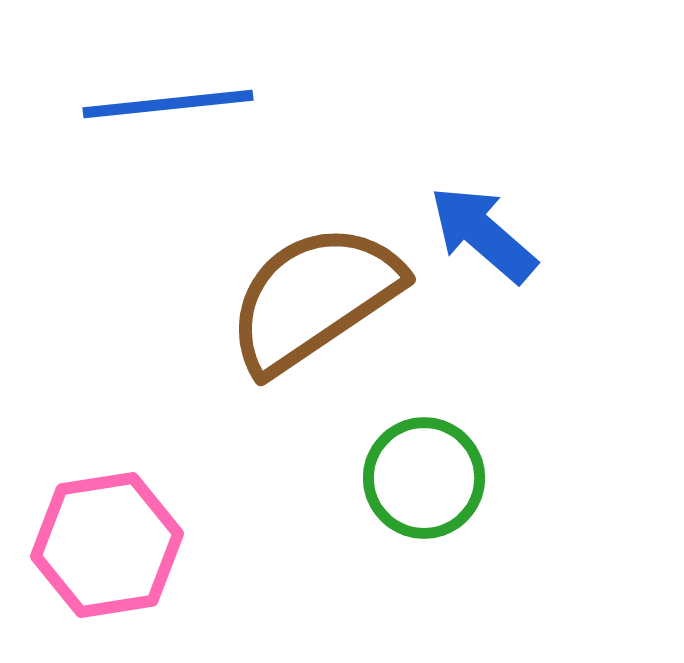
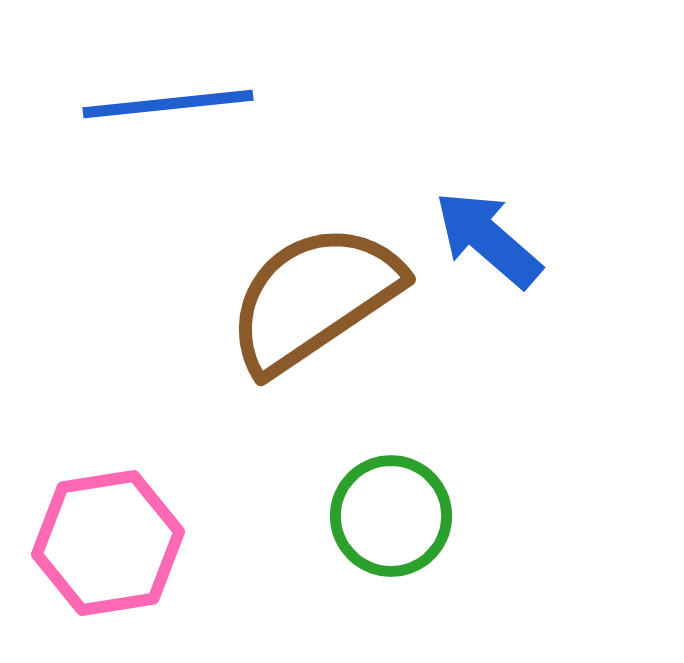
blue arrow: moved 5 px right, 5 px down
green circle: moved 33 px left, 38 px down
pink hexagon: moved 1 px right, 2 px up
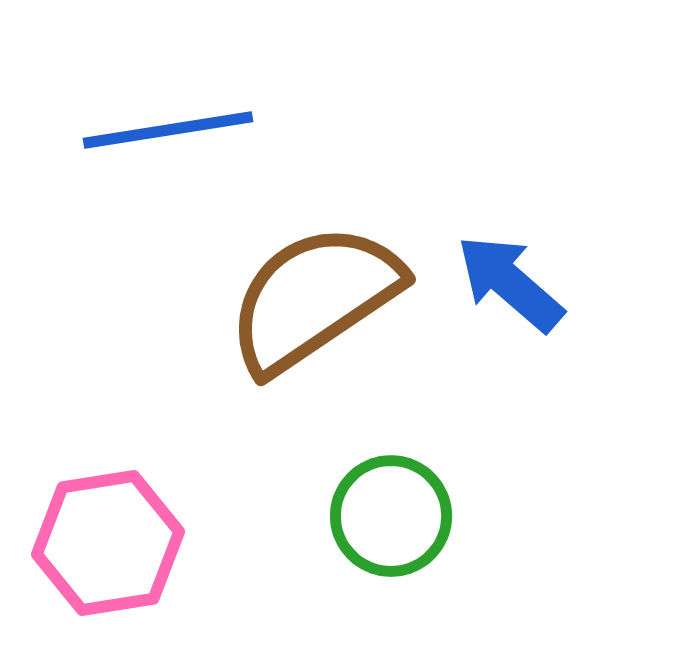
blue line: moved 26 px down; rotated 3 degrees counterclockwise
blue arrow: moved 22 px right, 44 px down
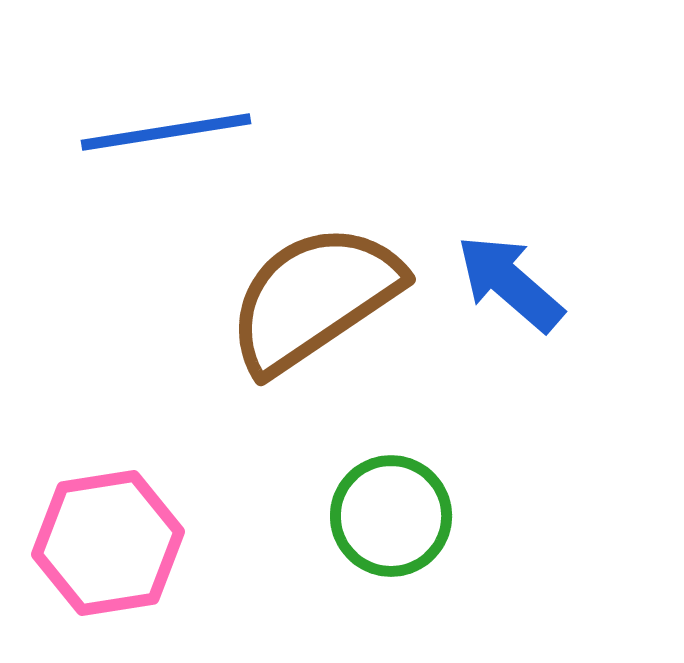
blue line: moved 2 px left, 2 px down
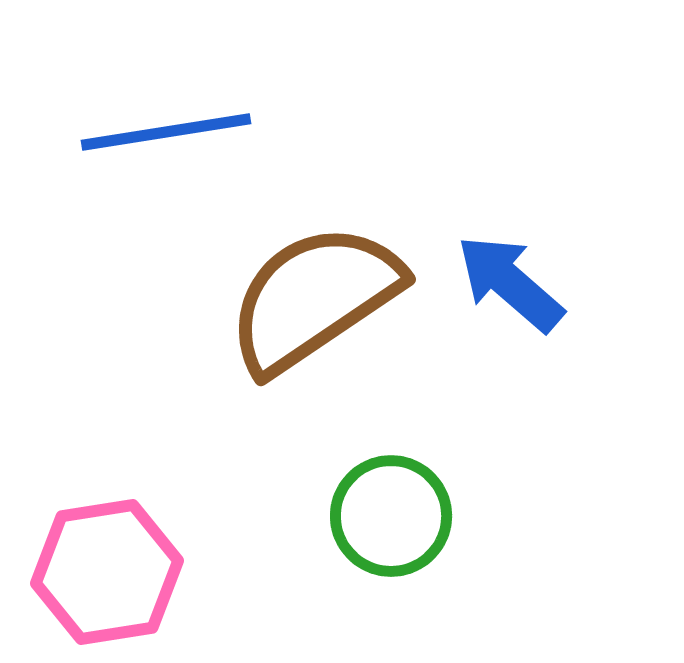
pink hexagon: moved 1 px left, 29 px down
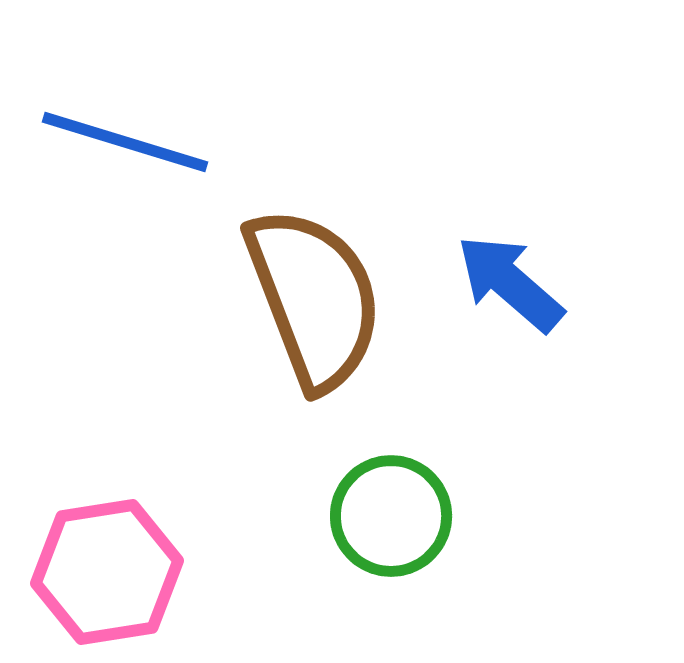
blue line: moved 41 px left, 10 px down; rotated 26 degrees clockwise
brown semicircle: rotated 103 degrees clockwise
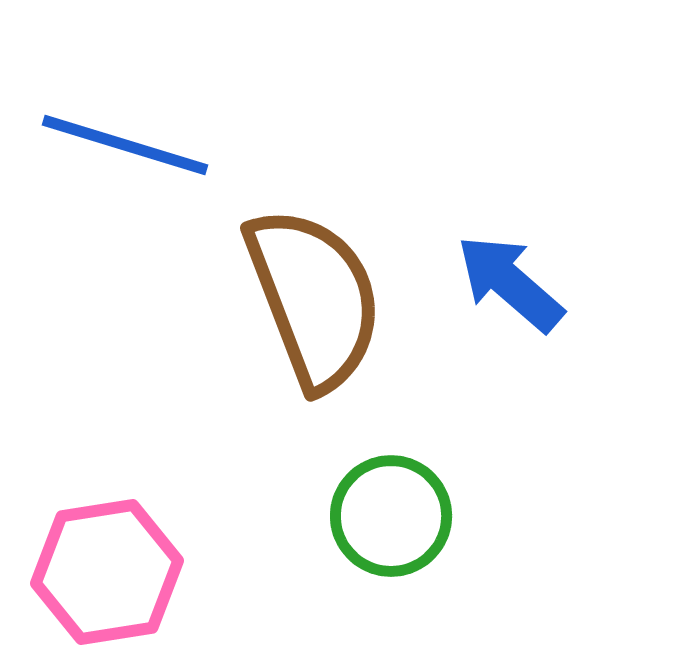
blue line: moved 3 px down
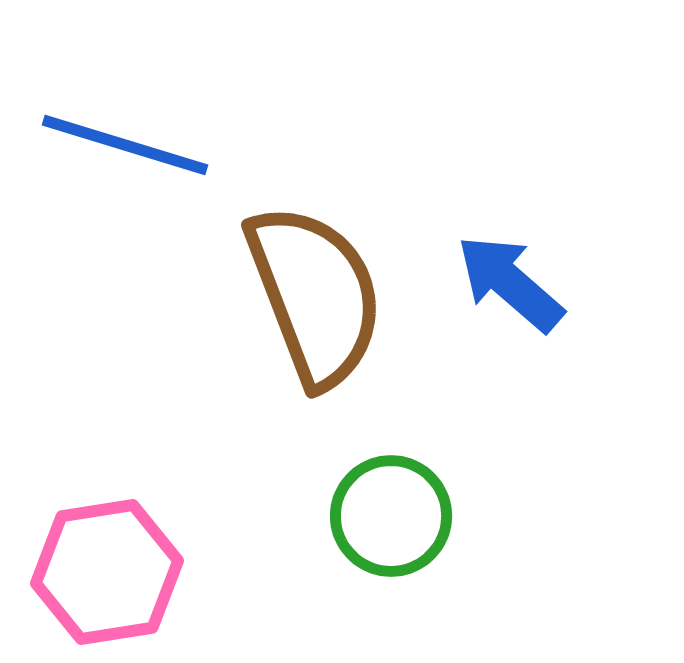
brown semicircle: moved 1 px right, 3 px up
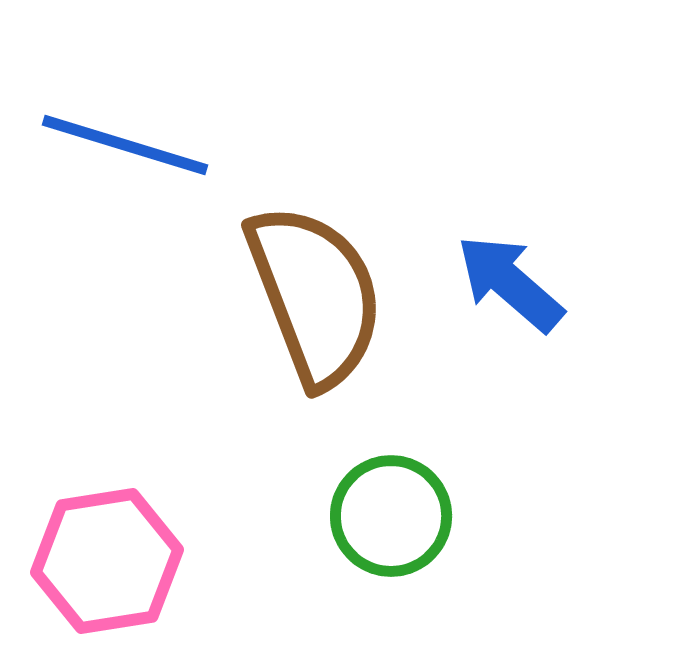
pink hexagon: moved 11 px up
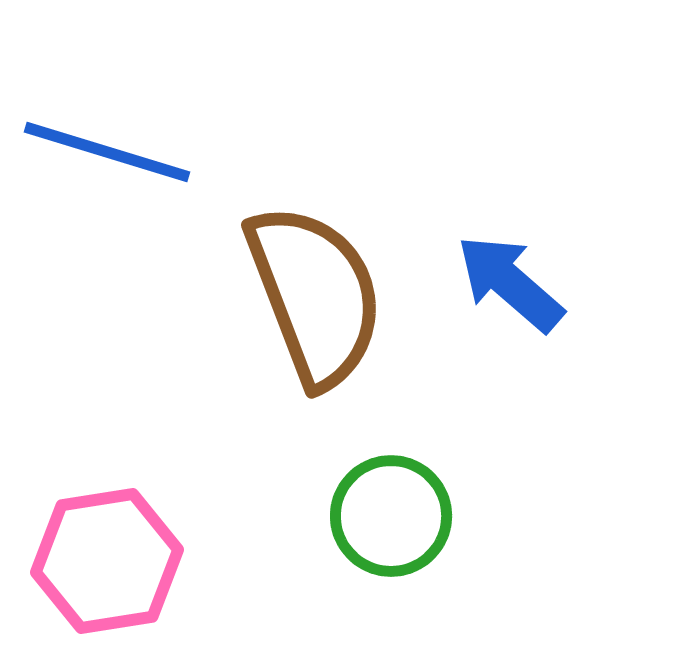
blue line: moved 18 px left, 7 px down
